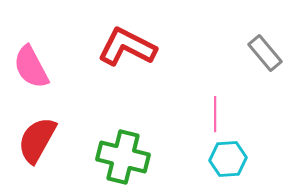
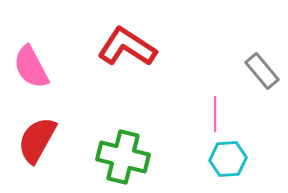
red L-shape: rotated 6 degrees clockwise
gray rectangle: moved 3 px left, 18 px down
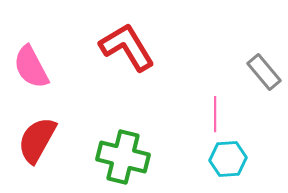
red L-shape: rotated 26 degrees clockwise
gray rectangle: moved 2 px right, 1 px down
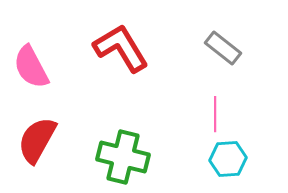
red L-shape: moved 6 px left, 1 px down
gray rectangle: moved 41 px left, 24 px up; rotated 12 degrees counterclockwise
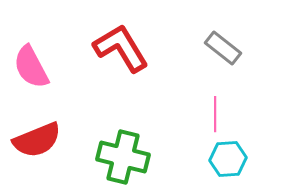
red semicircle: rotated 141 degrees counterclockwise
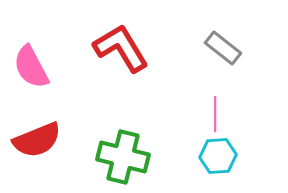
cyan hexagon: moved 10 px left, 3 px up
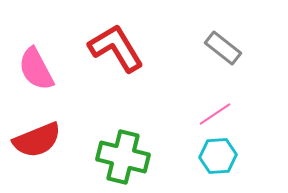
red L-shape: moved 5 px left
pink semicircle: moved 5 px right, 2 px down
pink line: rotated 56 degrees clockwise
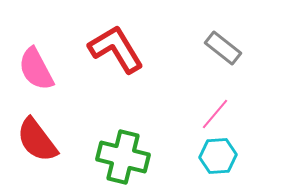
red L-shape: moved 1 px down
pink line: rotated 16 degrees counterclockwise
red semicircle: rotated 75 degrees clockwise
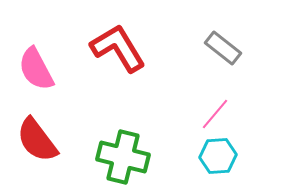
red L-shape: moved 2 px right, 1 px up
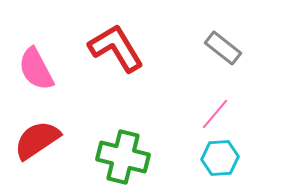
red L-shape: moved 2 px left
red semicircle: rotated 93 degrees clockwise
cyan hexagon: moved 2 px right, 2 px down
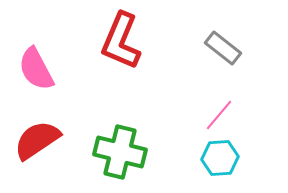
red L-shape: moved 5 px right, 7 px up; rotated 126 degrees counterclockwise
pink line: moved 4 px right, 1 px down
green cross: moved 3 px left, 5 px up
